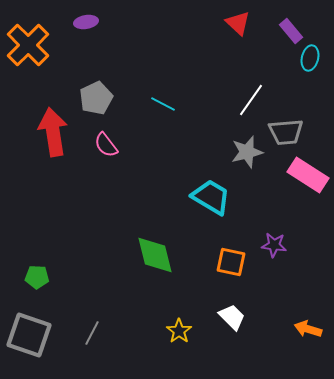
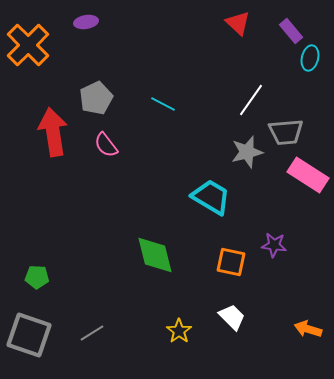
gray line: rotated 30 degrees clockwise
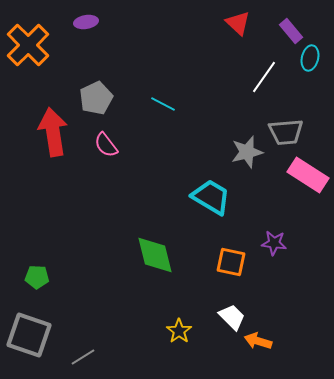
white line: moved 13 px right, 23 px up
purple star: moved 2 px up
orange arrow: moved 50 px left, 12 px down
gray line: moved 9 px left, 24 px down
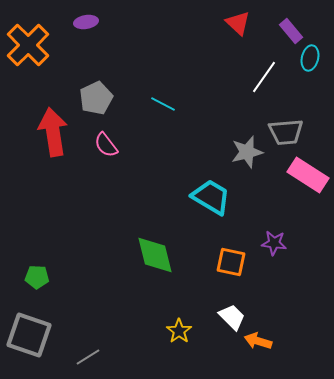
gray line: moved 5 px right
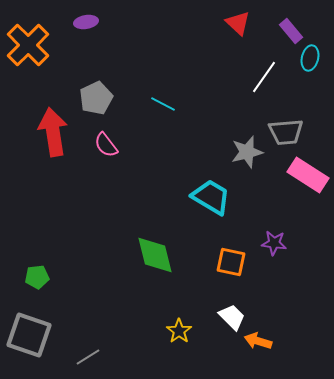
green pentagon: rotated 10 degrees counterclockwise
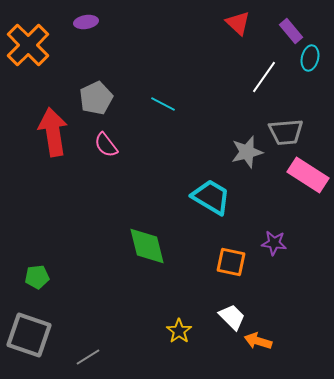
green diamond: moved 8 px left, 9 px up
